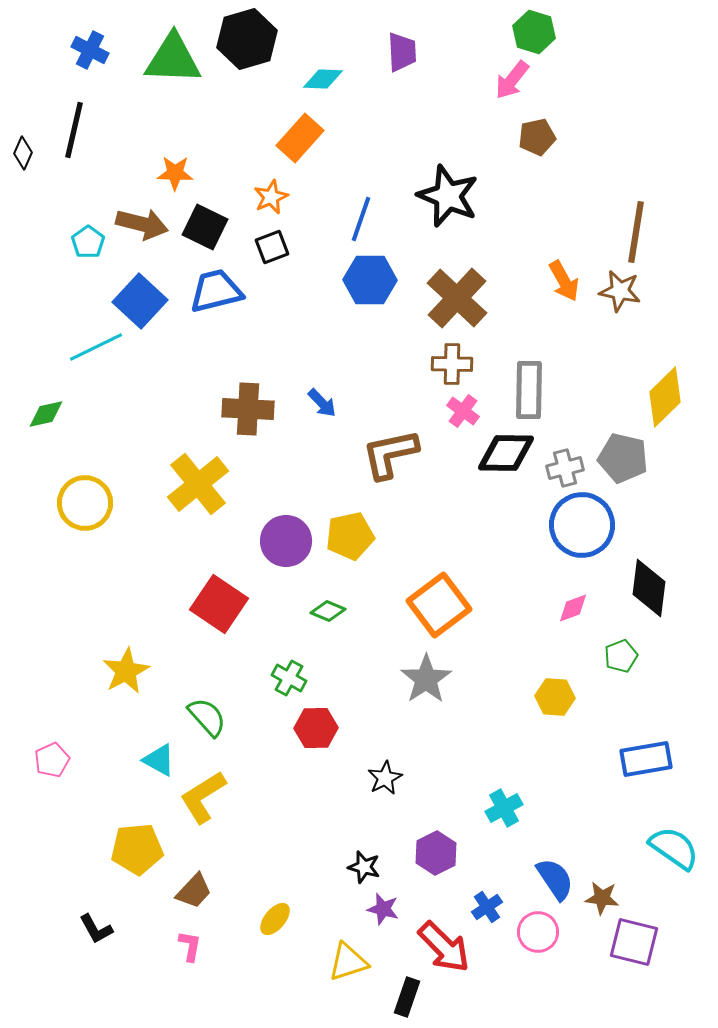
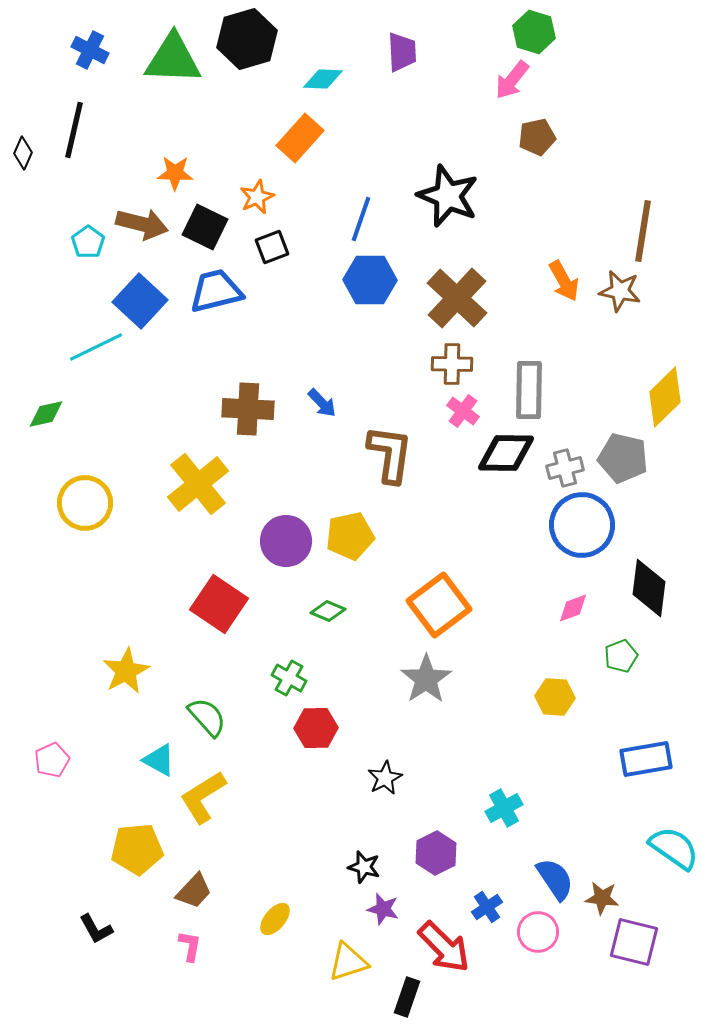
orange star at (271, 197): moved 14 px left
brown line at (636, 232): moved 7 px right, 1 px up
brown L-shape at (390, 454): rotated 110 degrees clockwise
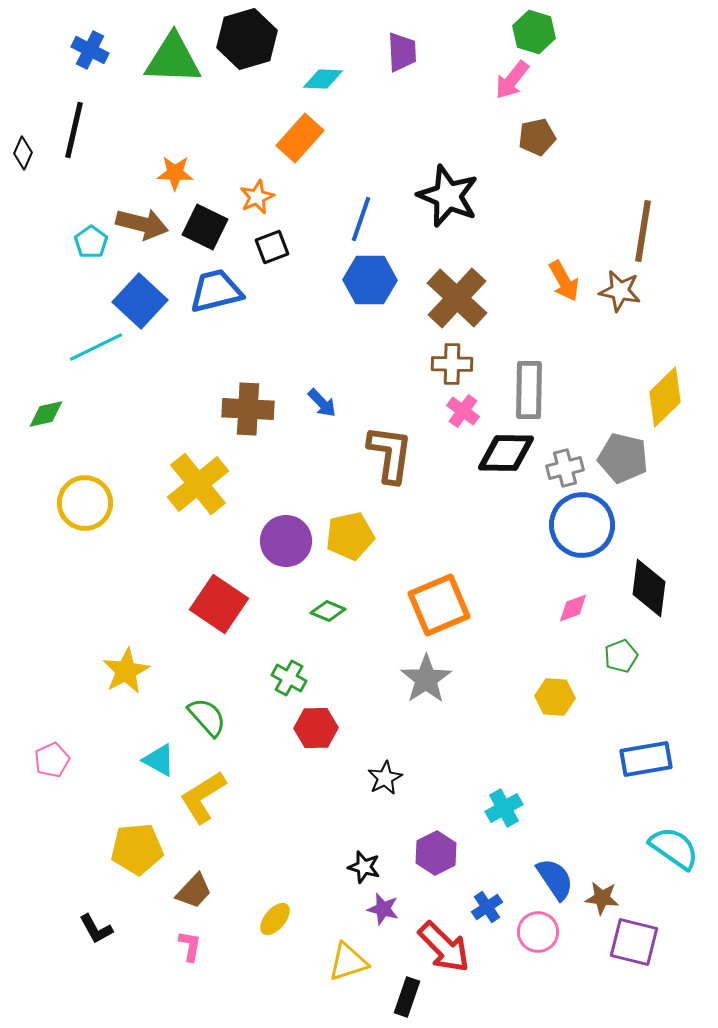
cyan pentagon at (88, 242): moved 3 px right
orange square at (439, 605): rotated 14 degrees clockwise
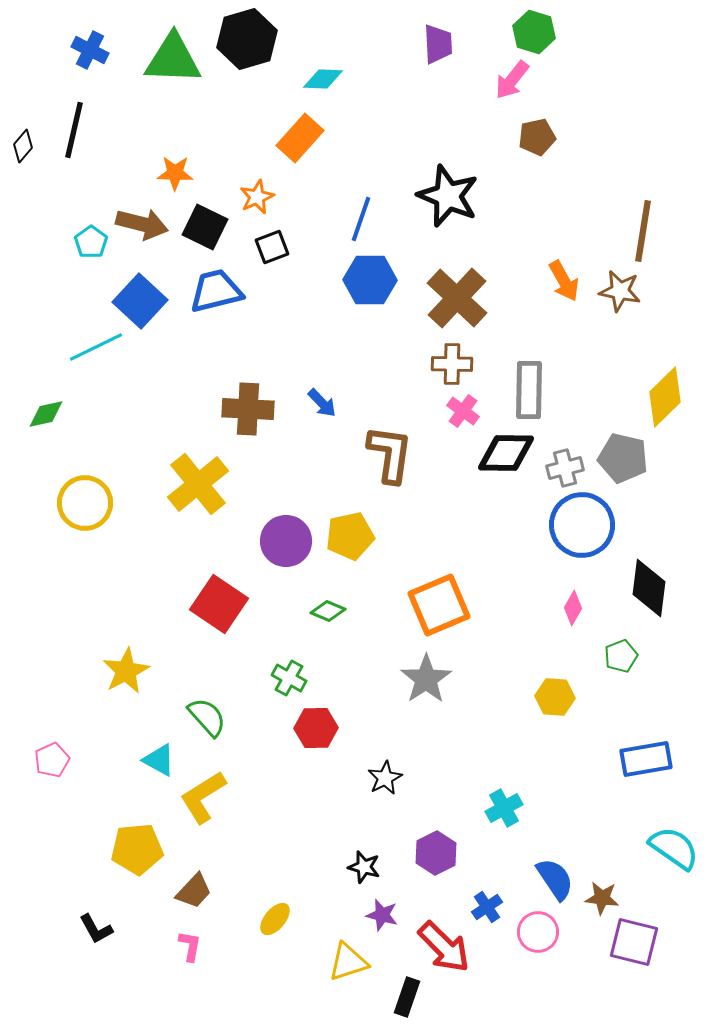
purple trapezoid at (402, 52): moved 36 px right, 8 px up
black diamond at (23, 153): moved 7 px up; rotated 16 degrees clockwise
pink diamond at (573, 608): rotated 40 degrees counterclockwise
purple star at (383, 909): moved 1 px left, 6 px down
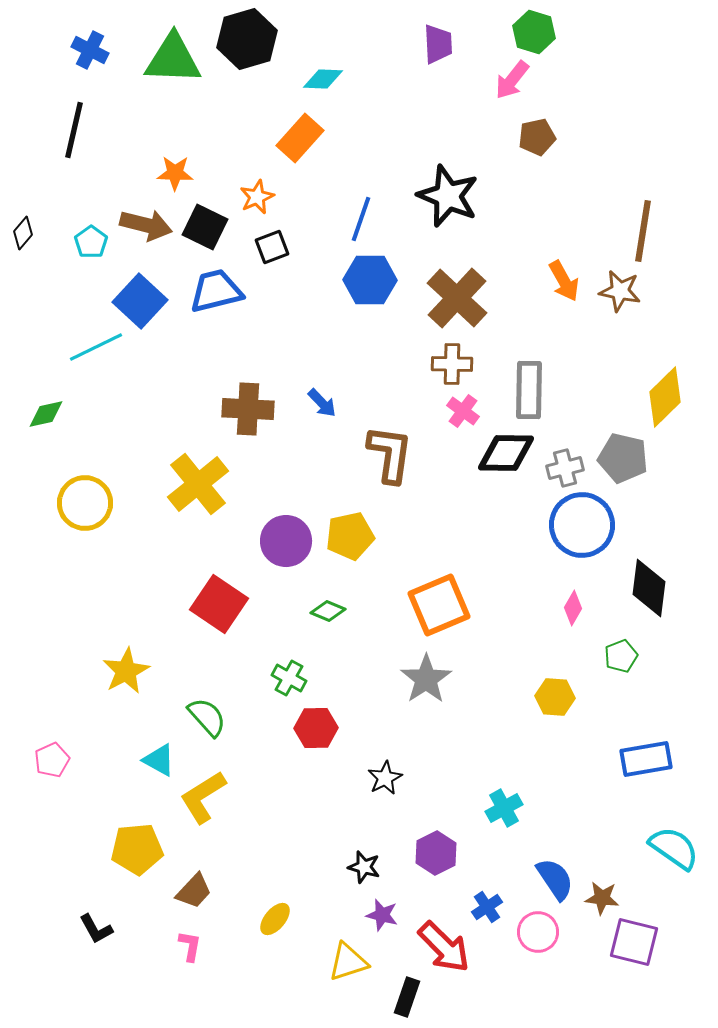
black diamond at (23, 146): moved 87 px down
brown arrow at (142, 224): moved 4 px right, 1 px down
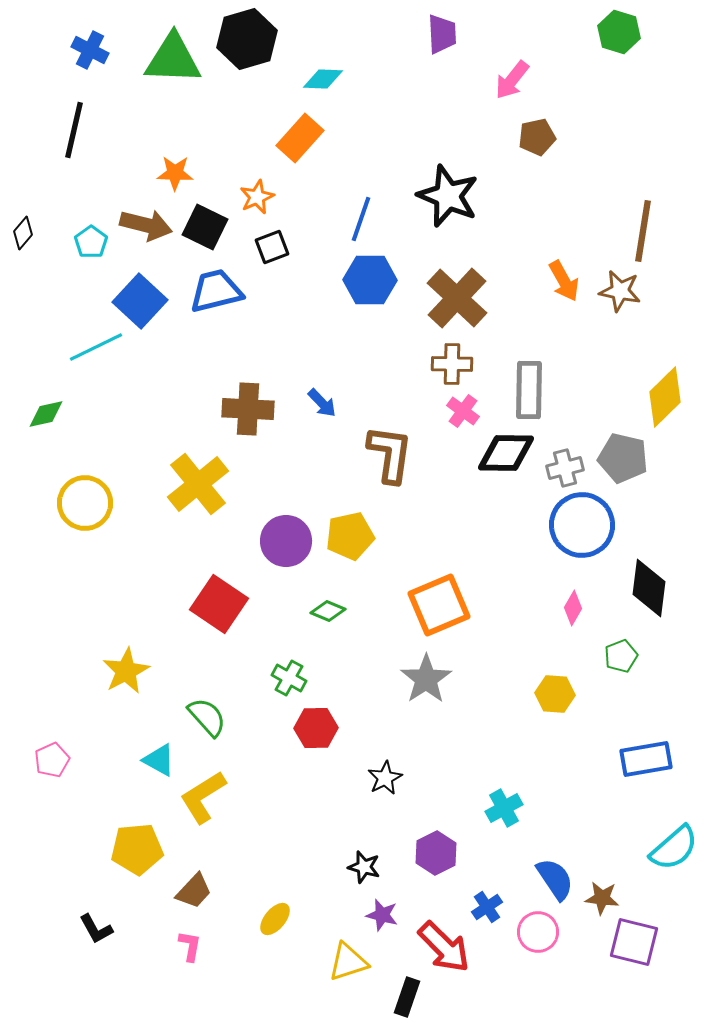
green hexagon at (534, 32): moved 85 px right
purple trapezoid at (438, 44): moved 4 px right, 10 px up
yellow hexagon at (555, 697): moved 3 px up
cyan semicircle at (674, 848): rotated 104 degrees clockwise
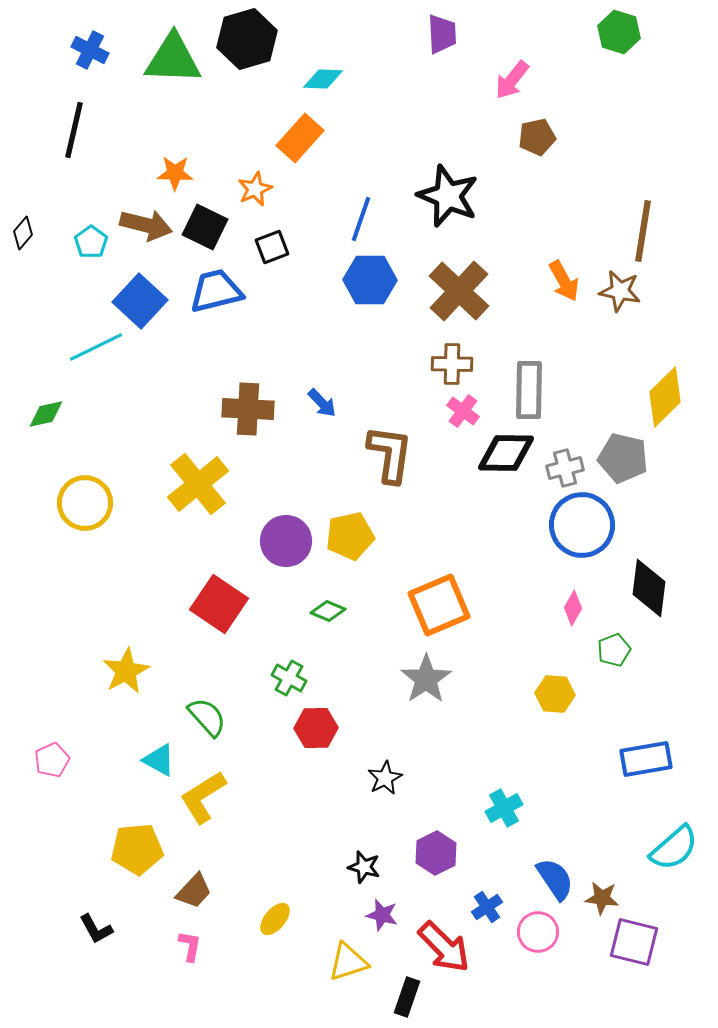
orange star at (257, 197): moved 2 px left, 8 px up
brown cross at (457, 298): moved 2 px right, 7 px up
green pentagon at (621, 656): moved 7 px left, 6 px up
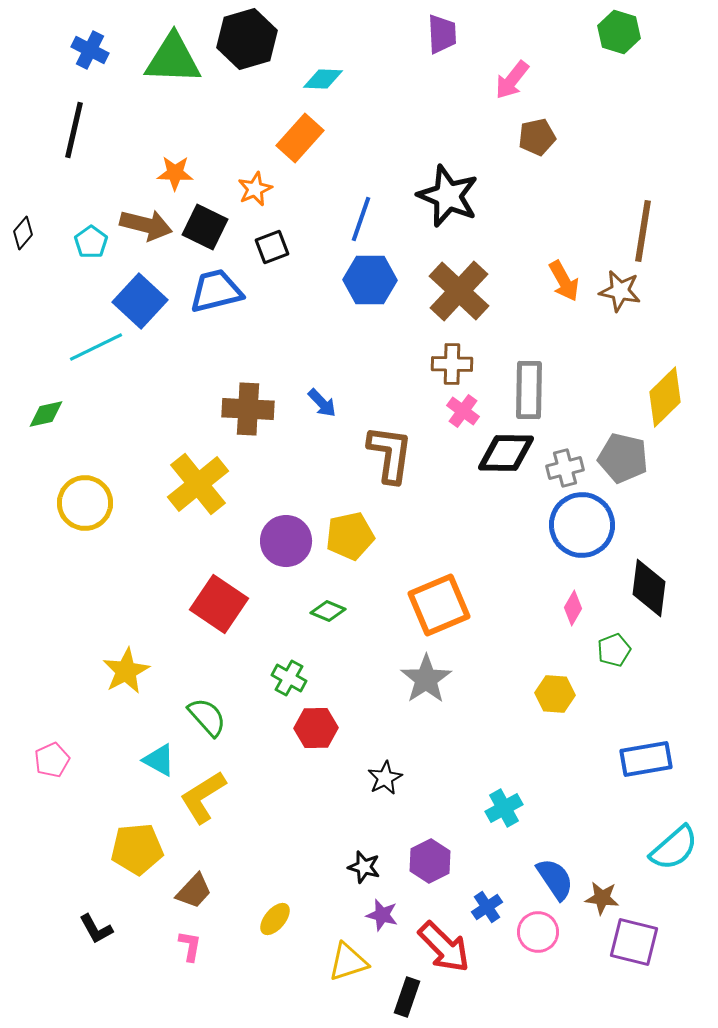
purple hexagon at (436, 853): moved 6 px left, 8 px down
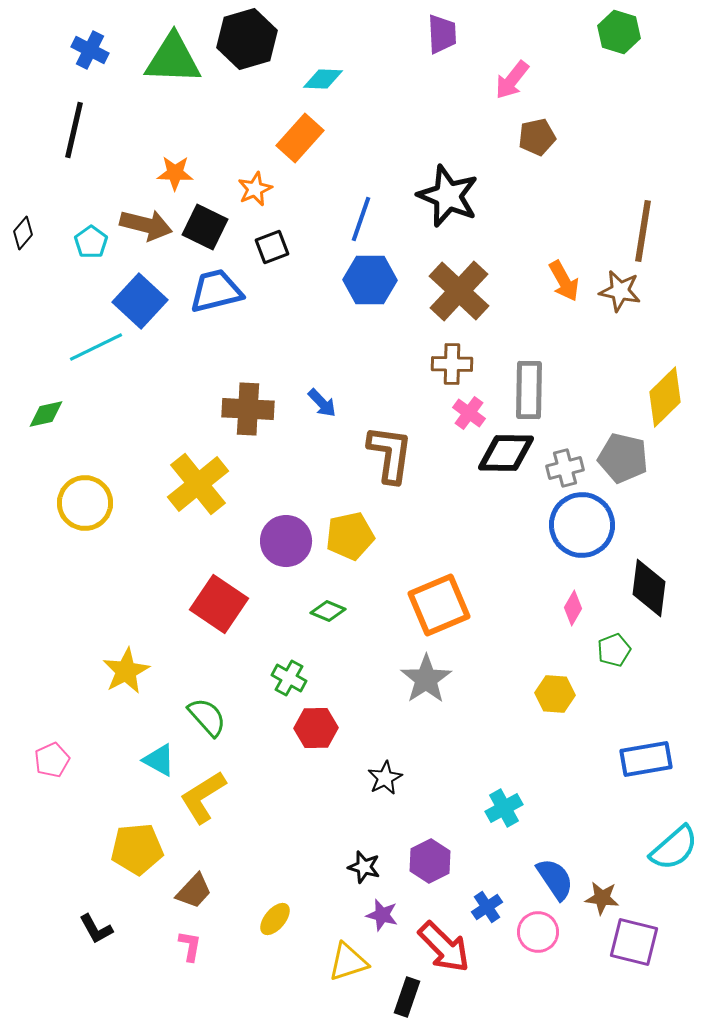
pink cross at (463, 411): moved 6 px right, 2 px down
